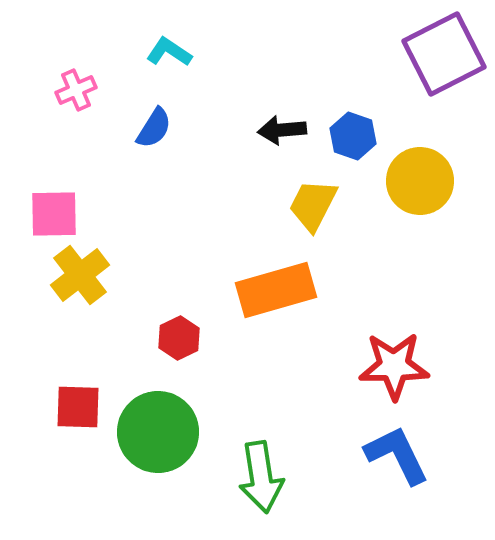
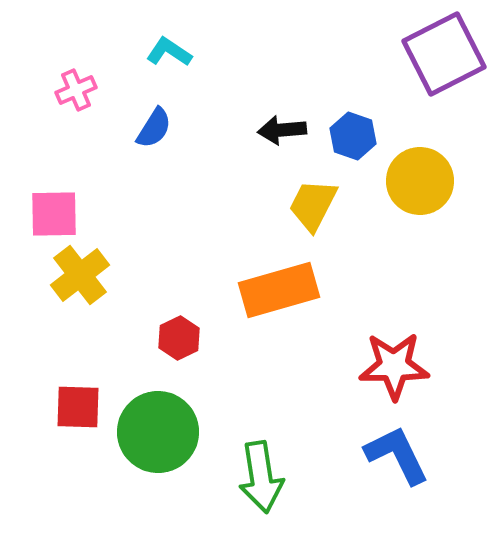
orange rectangle: moved 3 px right
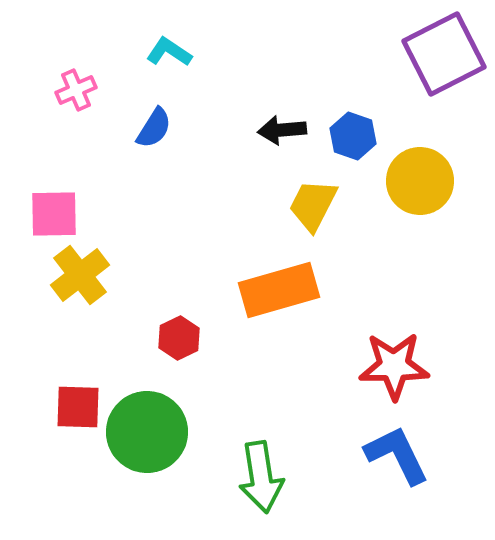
green circle: moved 11 px left
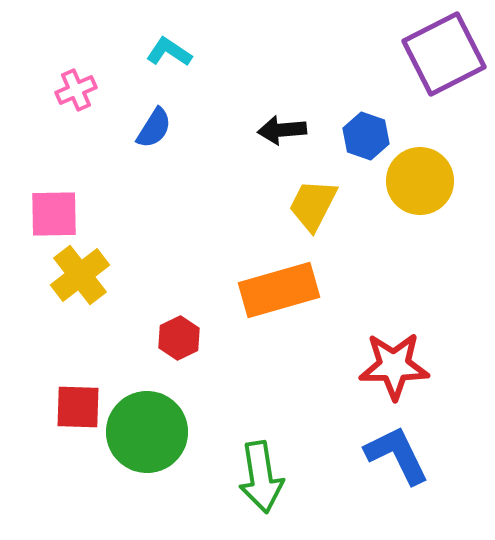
blue hexagon: moved 13 px right
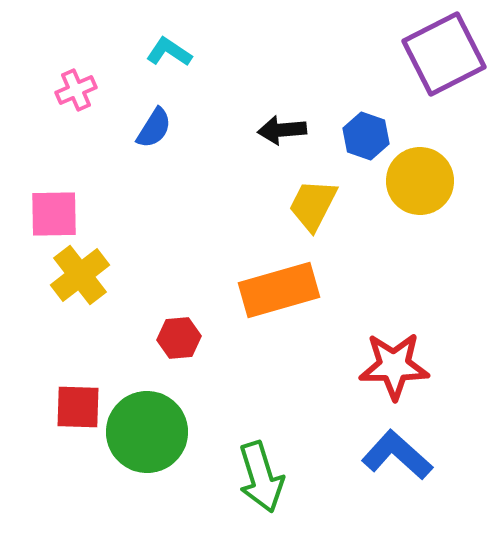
red hexagon: rotated 21 degrees clockwise
blue L-shape: rotated 22 degrees counterclockwise
green arrow: rotated 8 degrees counterclockwise
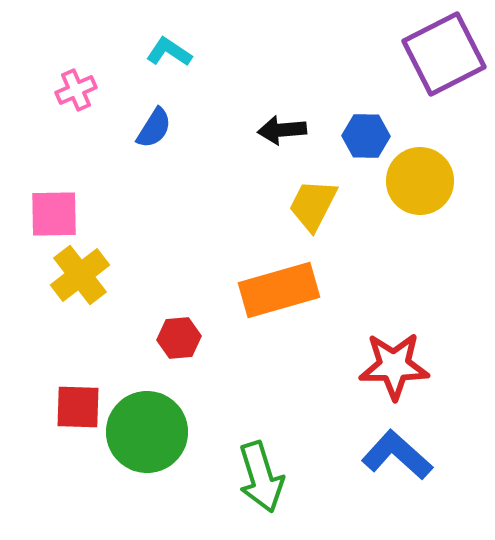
blue hexagon: rotated 18 degrees counterclockwise
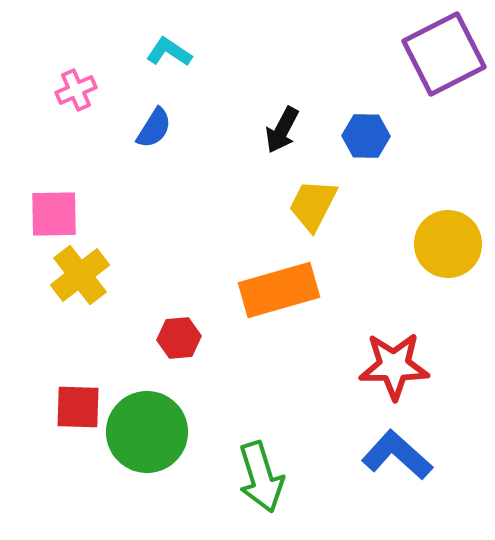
black arrow: rotated 57 degrees counterclockwise
yellow circle: moved 28 px right, 63 px down
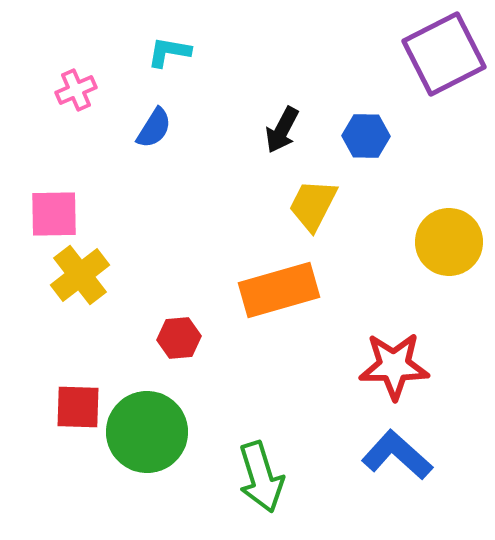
cyan L-shape: rotated 24 degrees counterclockwise
yellow circle: moved 1 px right, 2 px up
